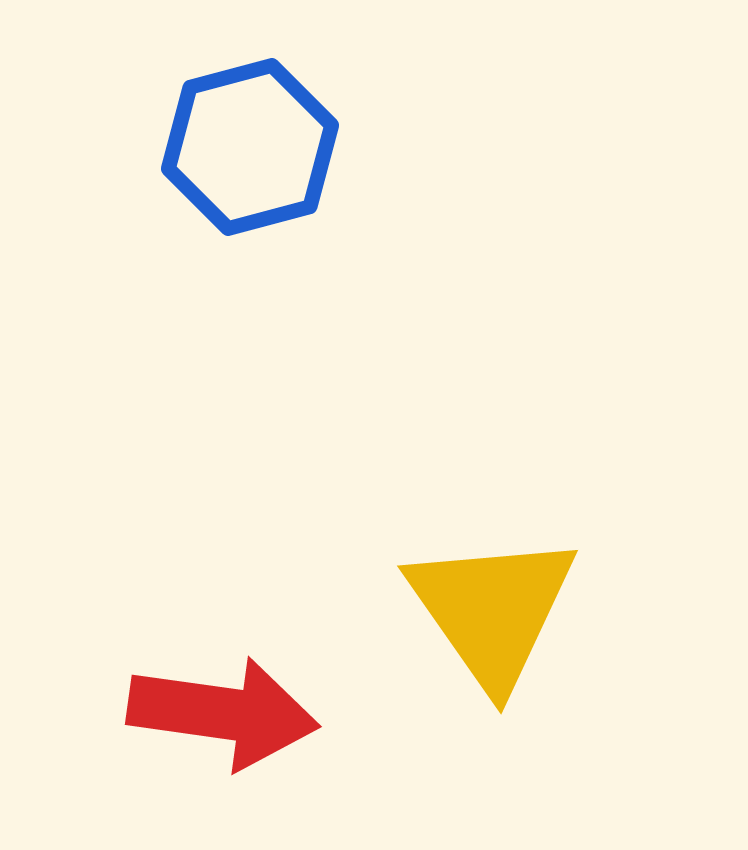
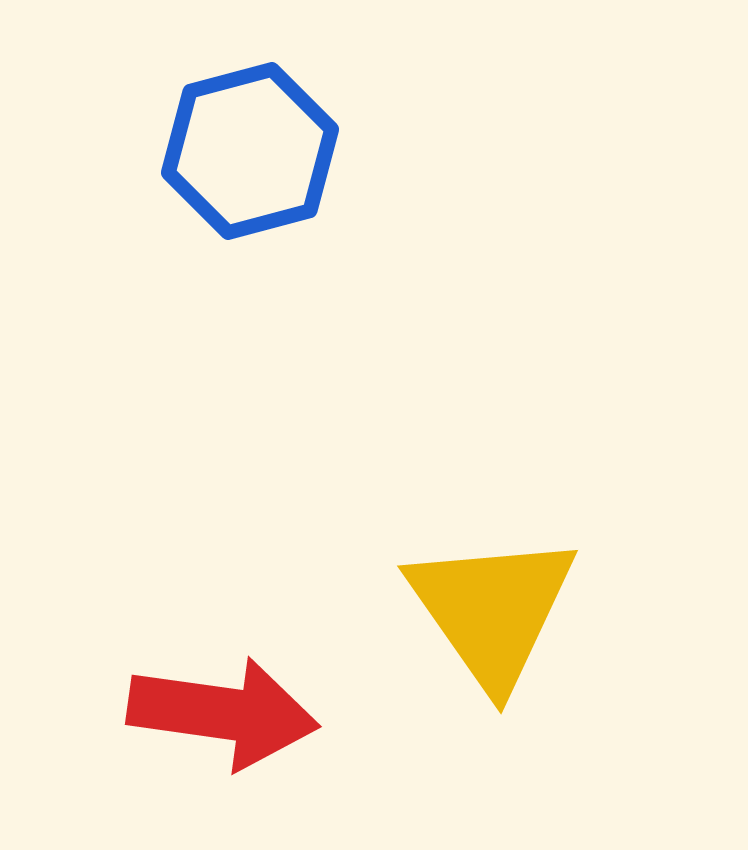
blue hexagon: moved 4 px down
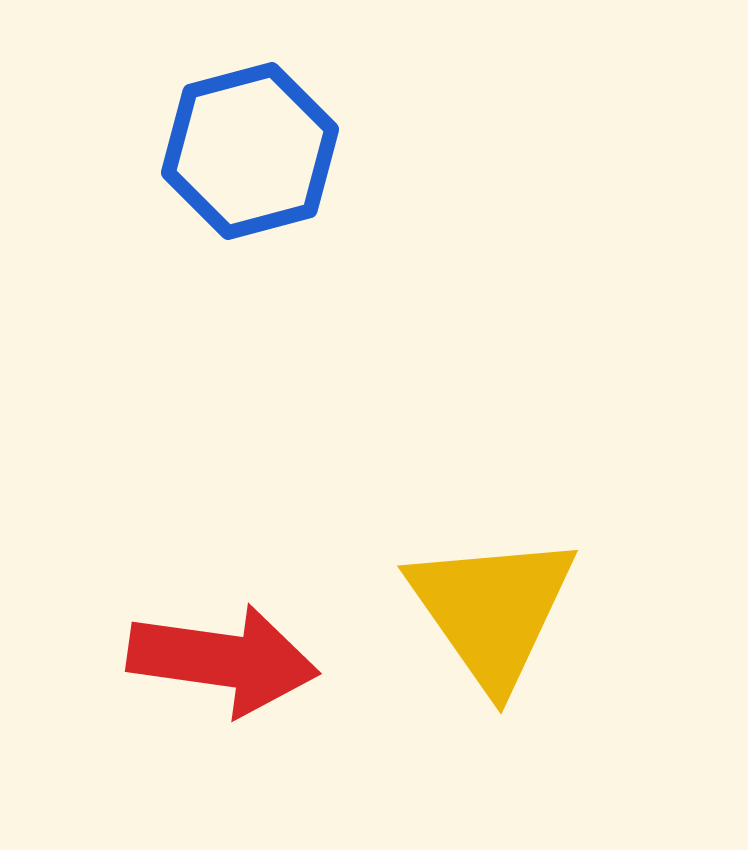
red arrow: moved 53 px up
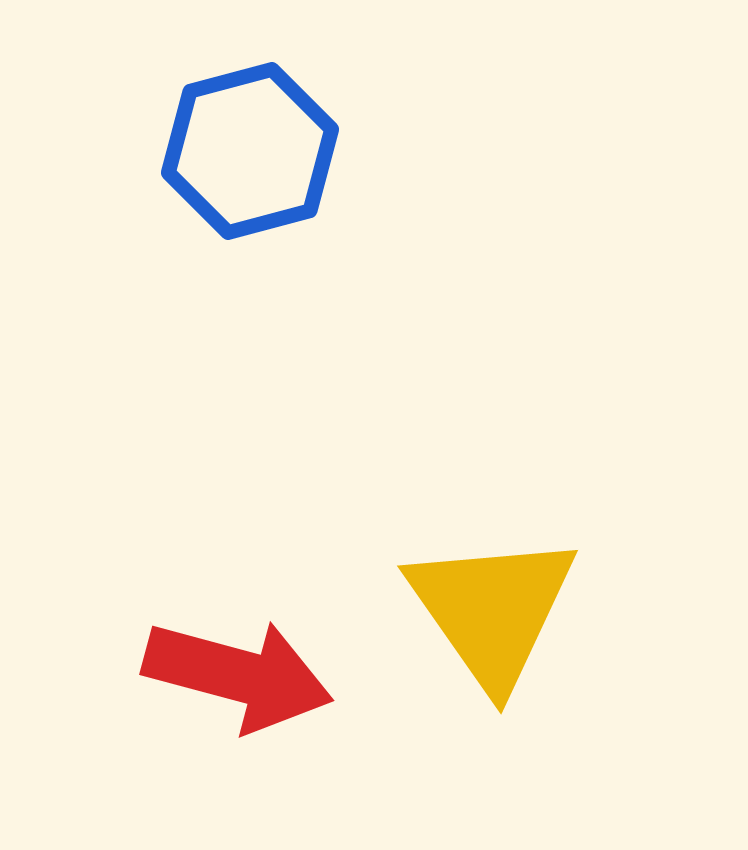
red arrow: moved 15 px right, 15 px down; rotated 7 degrees clockwise
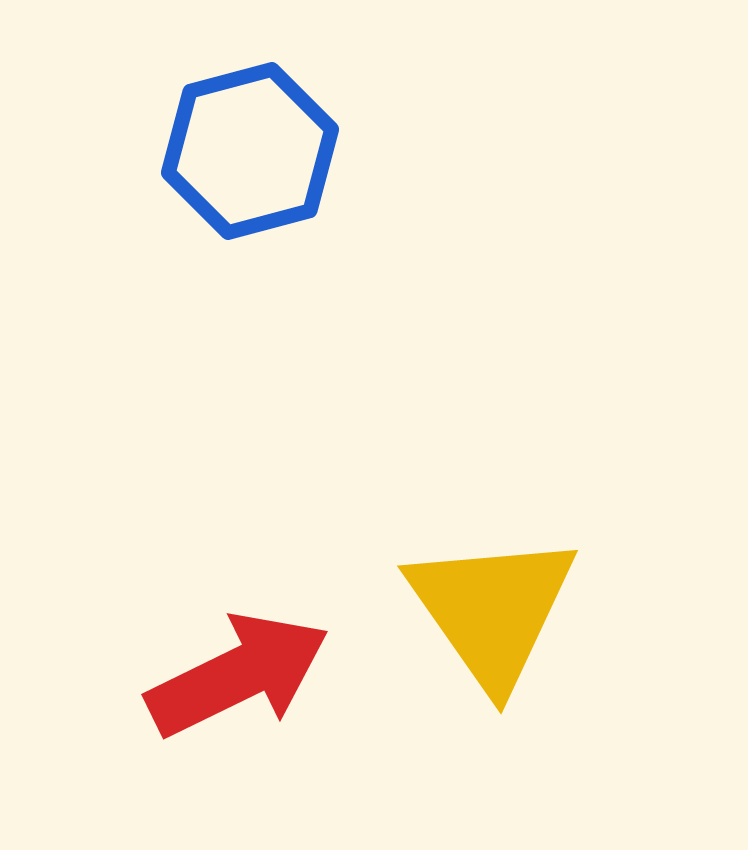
red arrow: rotated 41 degrees counterclockwise
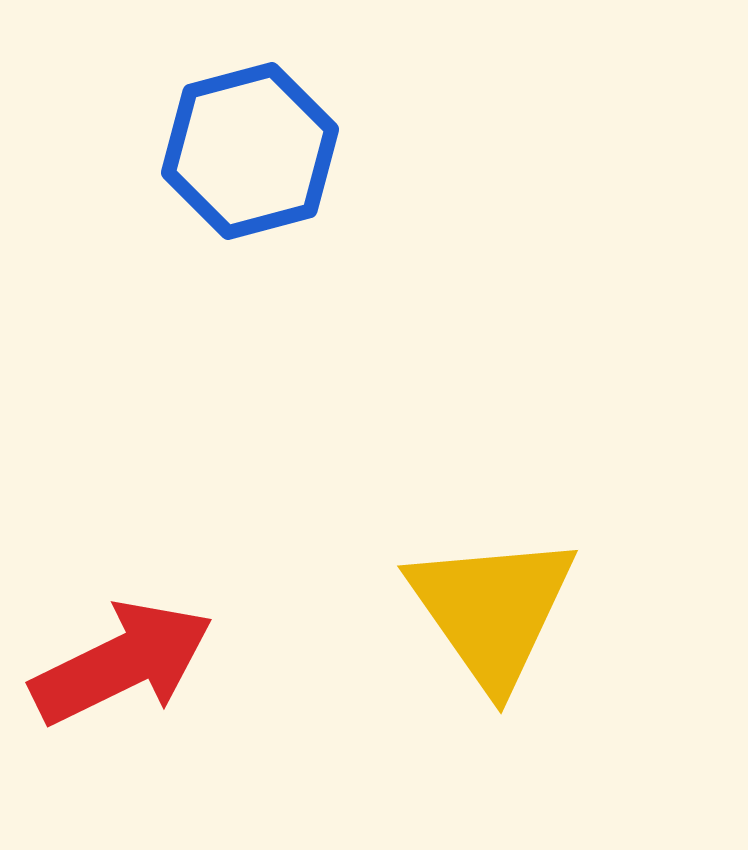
red arrow: moved 116 px left, 12 px up
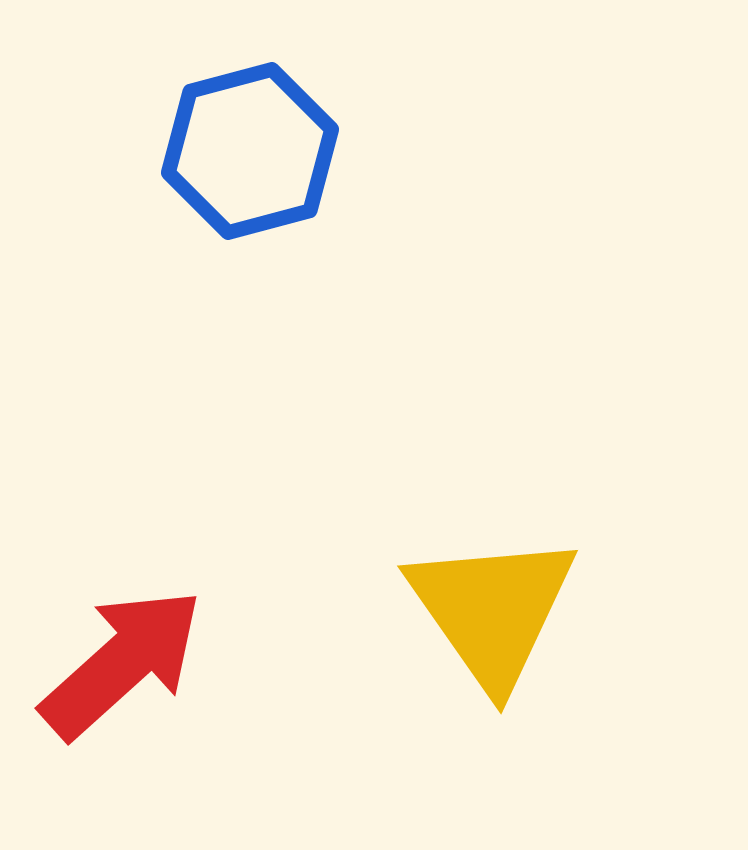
red arrow: rotated 16 degrees counterclockwise
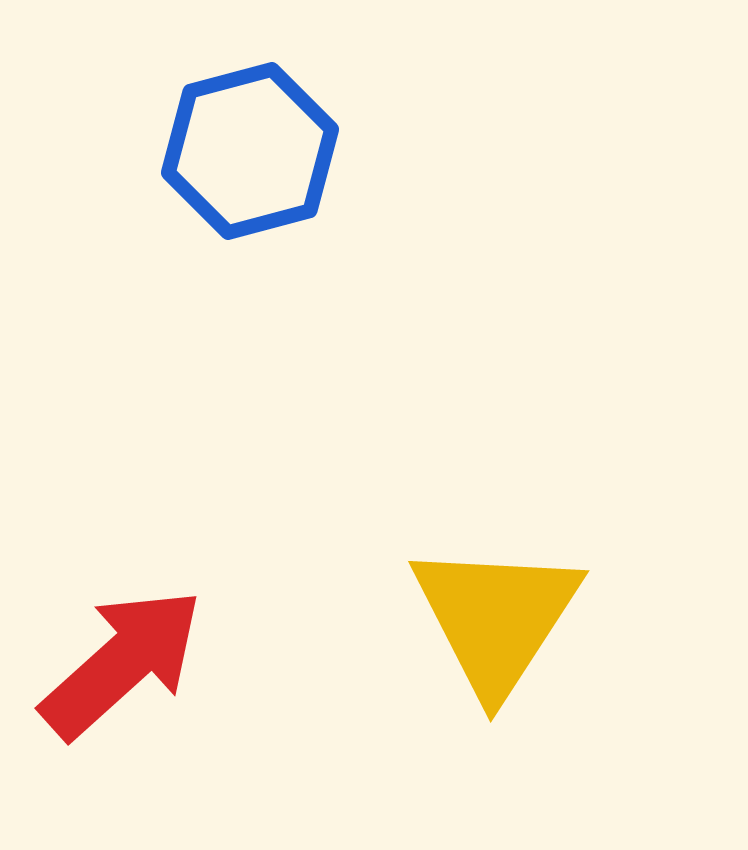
yellow triangle: moved 4 px right, 8 px down; rotated 8 degrees clockwise
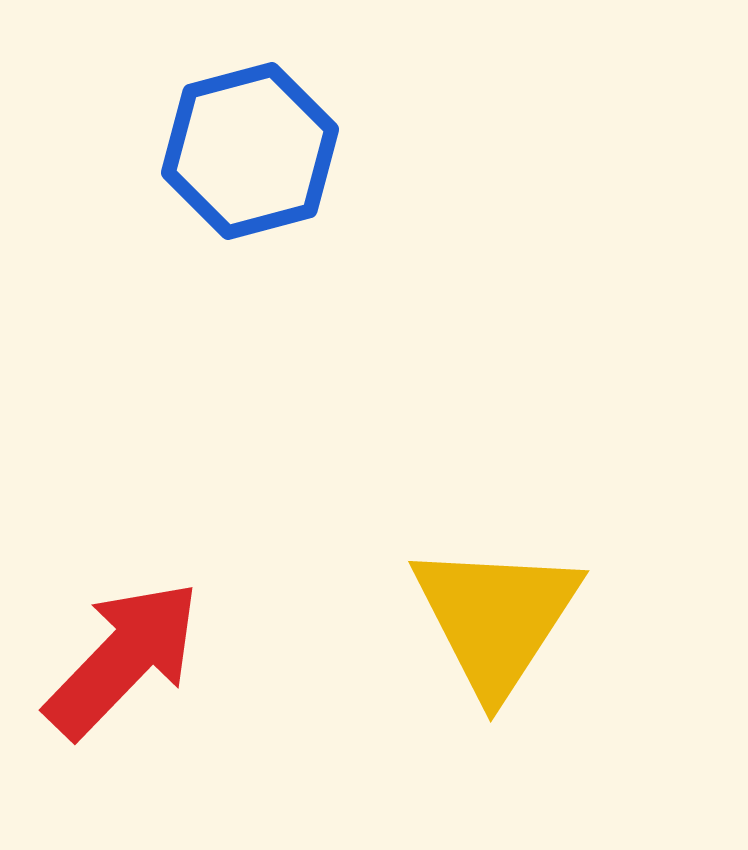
red arrow: moved 1 px right, 4 px up; rotated 4 degrees counterclockwise
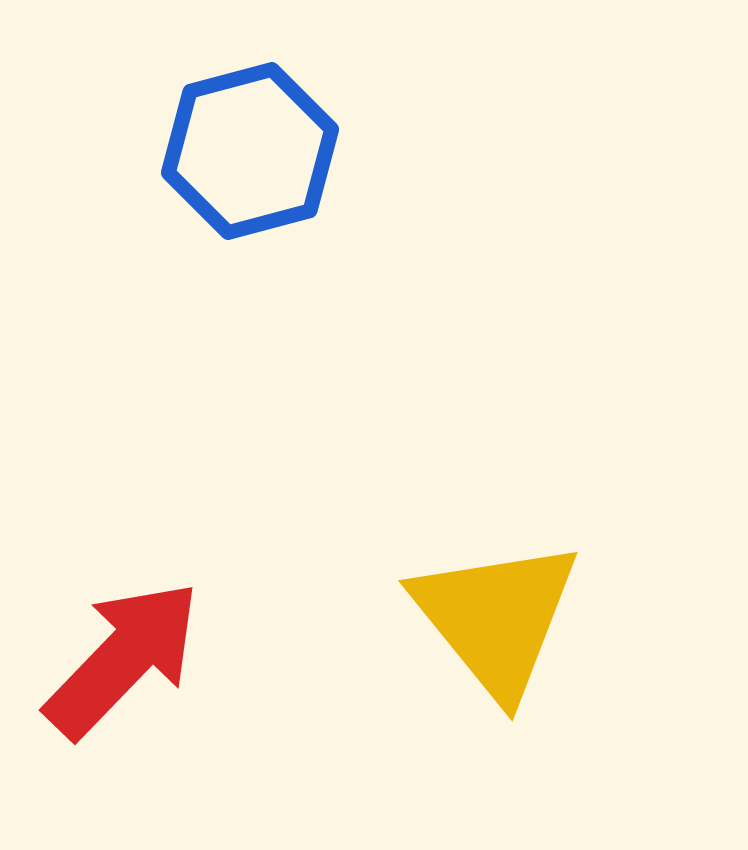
yellow triangle: rotated 12 degrees counterclockwise
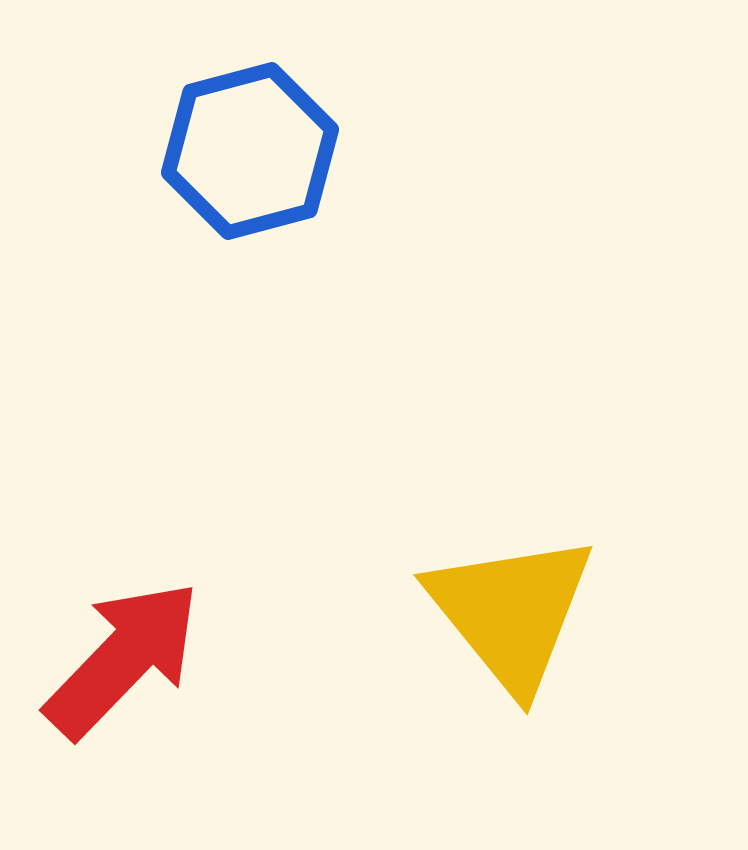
yellow triangle: moved 15 px right, 6 px up
